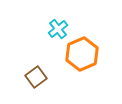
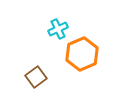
cyan cross: rotated 12 degrees clockwise
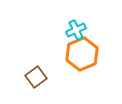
cyan cross: moved 18 px right, 1 px down
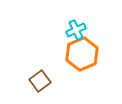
brown square: moved 4 px right, 4 px down
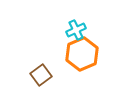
brown square: moved 1 px right, 6 px up
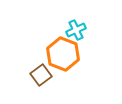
orange hexagon: moved 19 px left; rotated 16 degrees counterclockwise
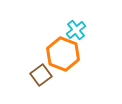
cyan cross: rotated 12 degrees counterclockwise
